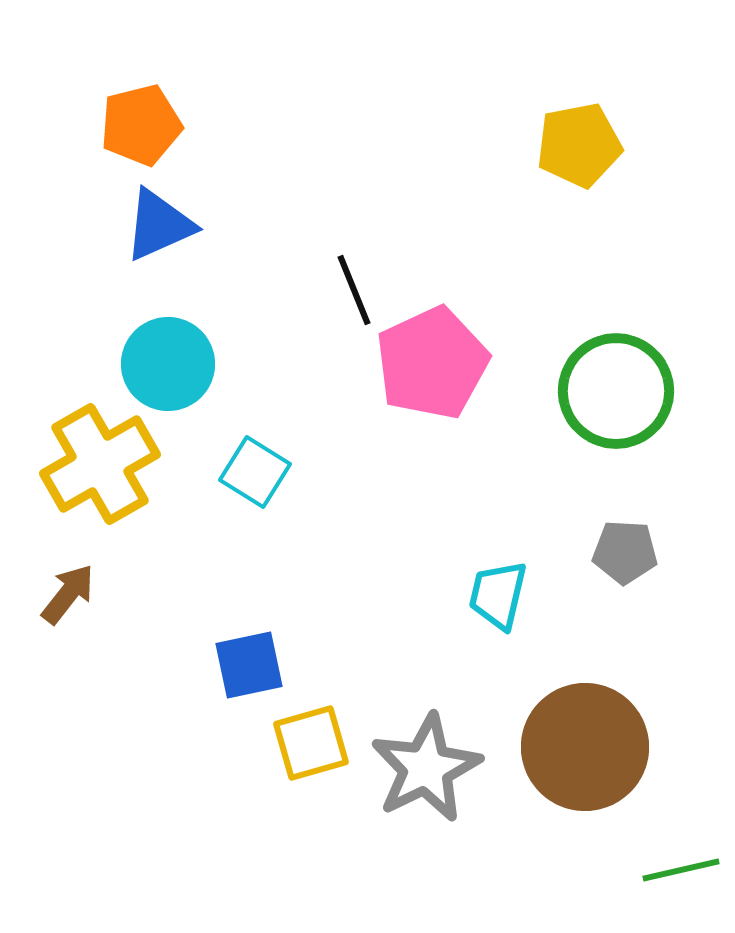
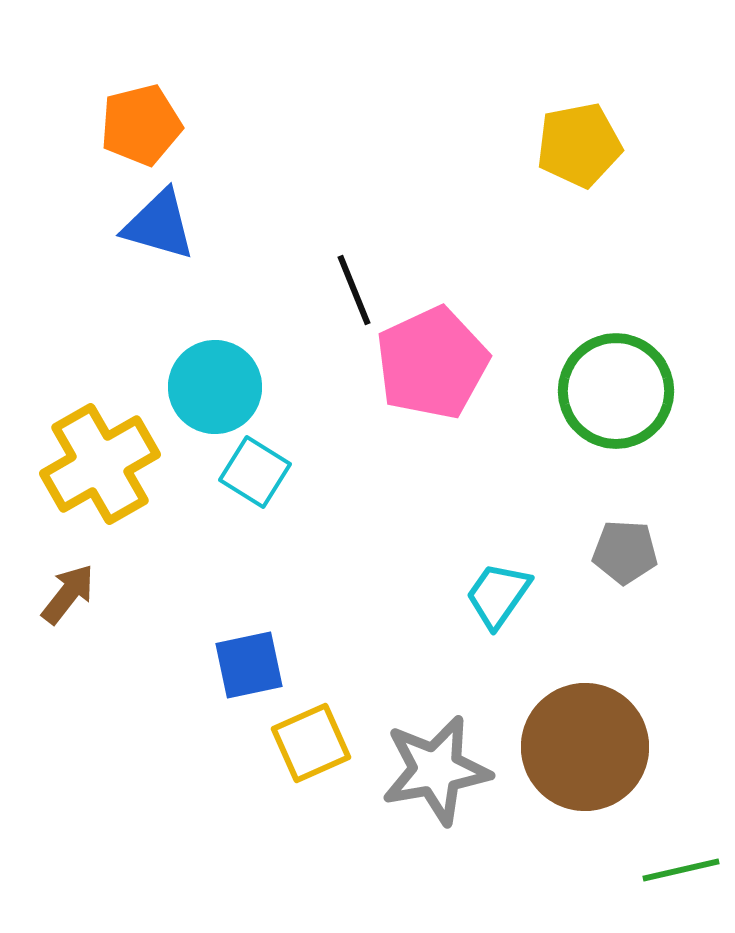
blue triangle: rotated 40 degrees clockwise
cyan circle: moved 47 px right, 23 px down
cyan trapezoid: rotated 22 degrees clockwise
yellow square: rotated 8 degrees counterclockwise
gray star: moved 10 px right, 2 px down; rotated 16 degrees clockwise
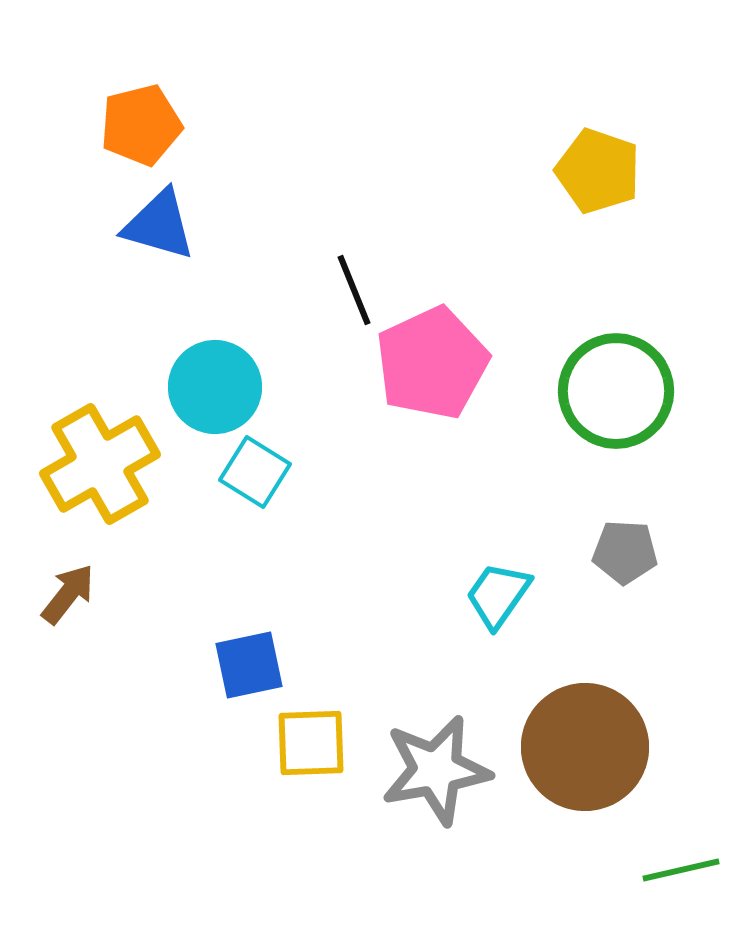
yellow pentagon: moved 19 px right, 26 px down; rotated 30 degrees clockwise
yellow square: rotated 22 degrees clockwise
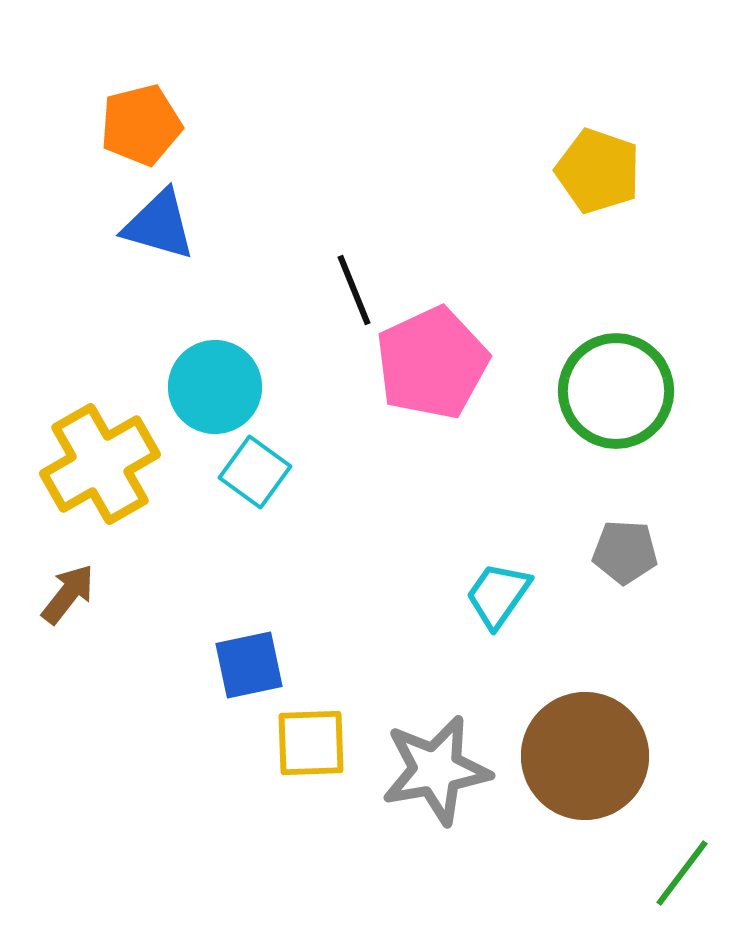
cyan square: rotated 4 degrees clockwise
brown circle: moved 9 px down
green line: moved 1 px right, 3 px down; rotated 40 degrees counterclockwise
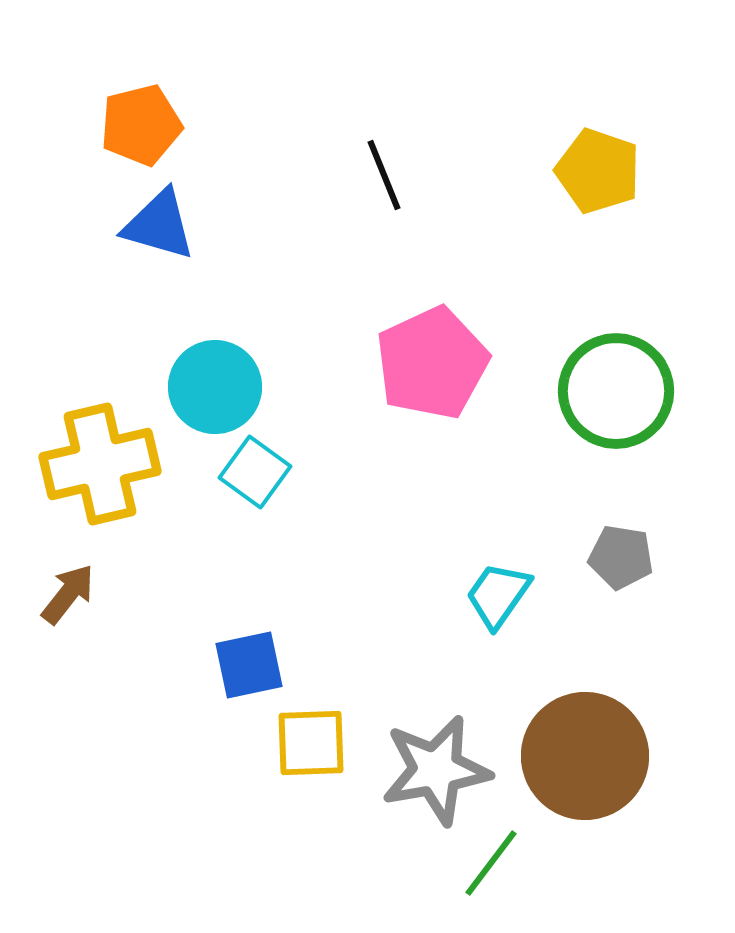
black line: moved 30 px right, 115 px up
yellow cross: rotated 17 degrees clockwise
gray pentagon: moved 4 px left, 5 px down; rotated 6 degrees clockwise
green line: moved 191 px left, 10 px up
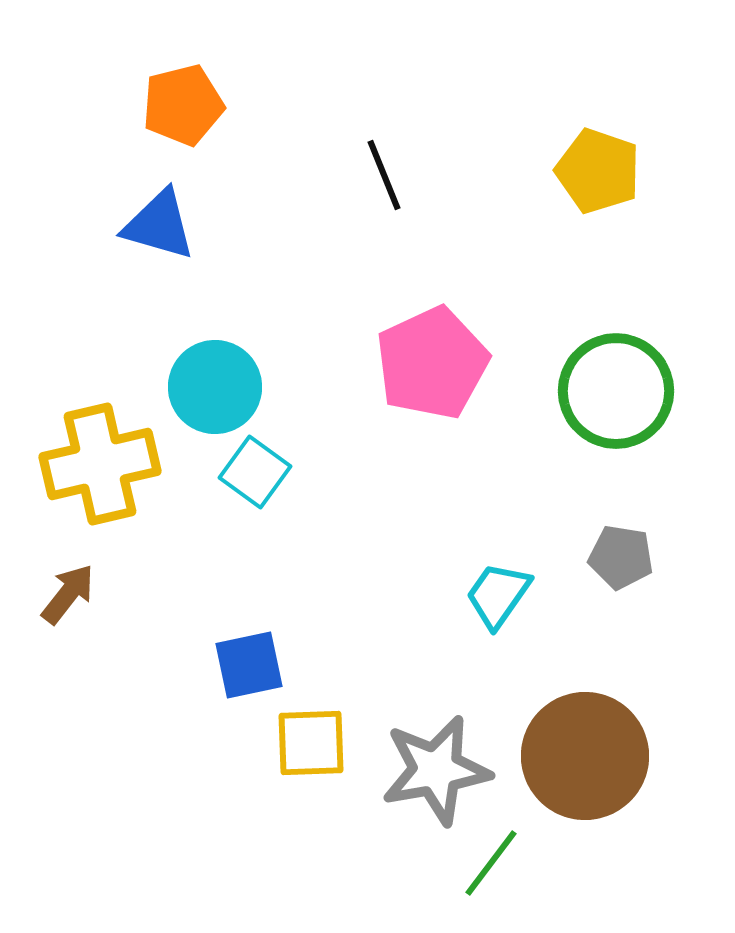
orange pentagon: moved 42 px right, 20 px up
